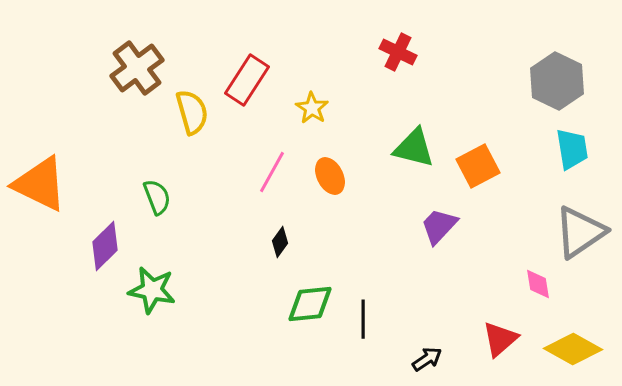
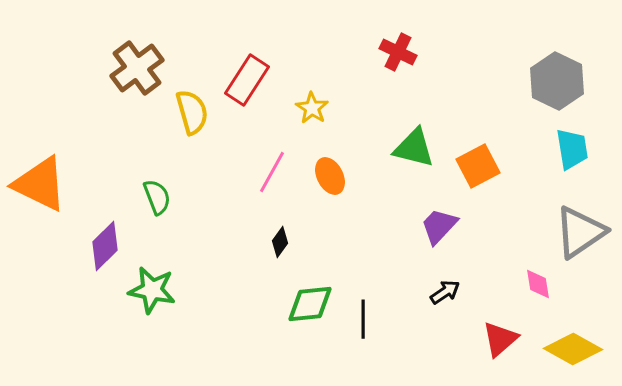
black arrow: moved 18 px right, 67 px up
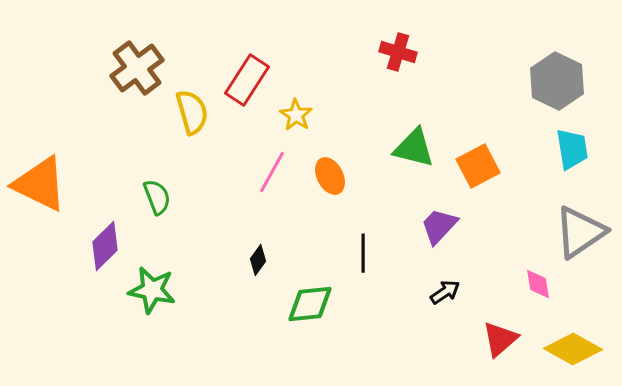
red cross: rotated 9 degrees counterclockwise
yellow star: moved 16 px left, 7 px down
black diamond: moved 22 px left, 18 px down
black line: moved 66 px up
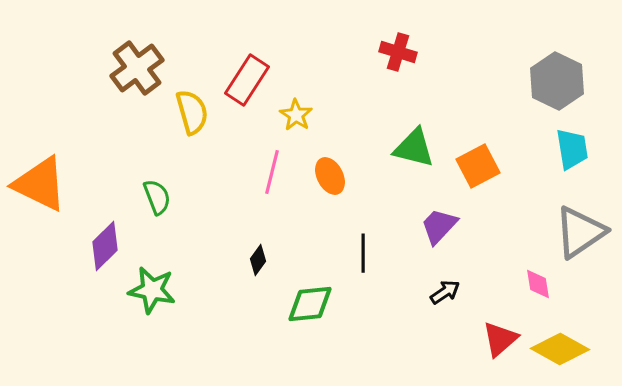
pink line: rotated 15 degrees counterclockwise
yellow diamond: moved 13 px left
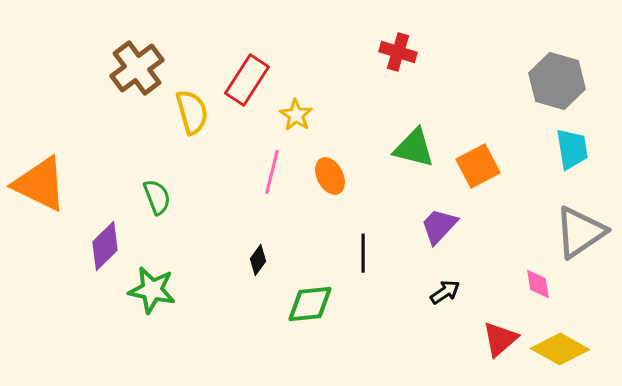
gray hexagon: rotated 10 degrees counterclockwise
